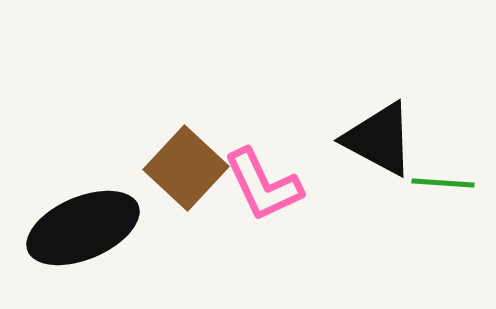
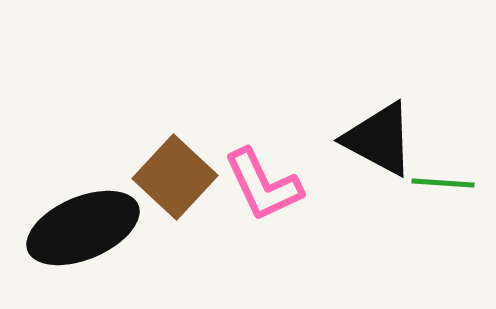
brown square: moved 11 px left, 9 px down
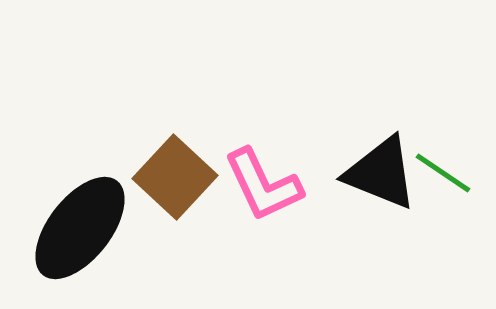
black triangle: moved 2 px right, 34 px down; rotated 6 degrees counterclockwise
green line: moved 10 px up; rotated 30 degrees clockwise
black ellipse: moved 3 px left; rotated 29 degrees counterclockwise
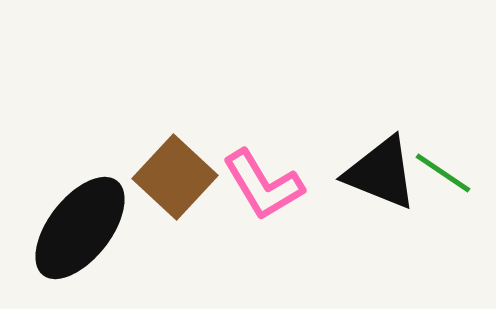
pink L-shape: rotated 6 degrees counterclockwise
